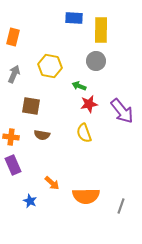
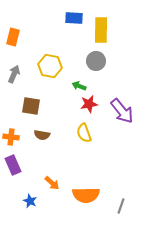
orange semicircle: moved 1 px up
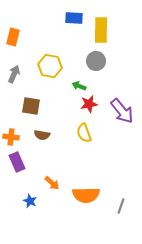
purple rectangle: moved 4 px right, 3 px up
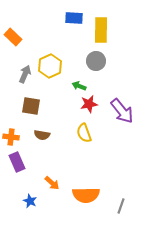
orange rectangle: rotated 60 degrees counterclockwise
yellow hexagon: rotated 25 degrees clockwise
gray arrow: moved 11 px right
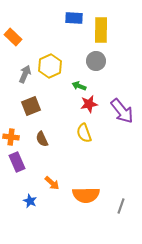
brown square: rotated 30 degrees counterclockwise
brown semicircle: moved 4 px down; rotated 56 degrees clockwise
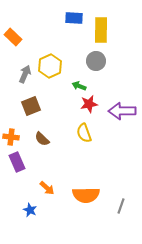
purple arrow: rotated 128 degrees clockwise
brown semicircle: rotated 21 degrees counterclockwise
orange arrow: moved 5 px left, 5 px down
blue star: moved 9 px down
